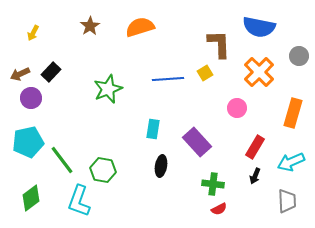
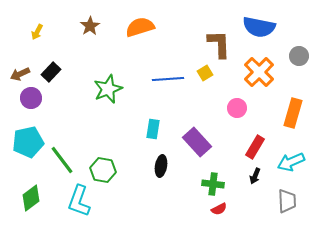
yellow arrow: moved 4 px right, 1 px up
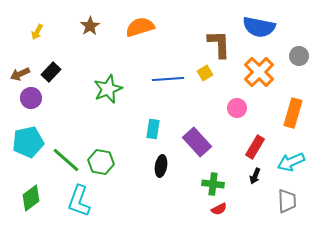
green line: moved 4 px right; rotated 12 degrees counterclockwise
green hexagon: moved 2 px left, 8 px up
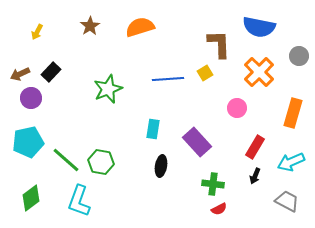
gray trapezoid: rotated 60 degrees counterclockwise
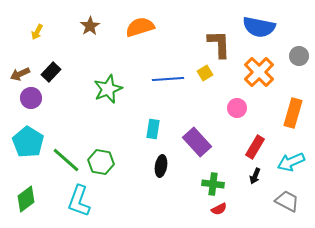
cyan pentagon: rotated 28 degrees counterclockwise
green diamond: moved 5 px left, 1 px down
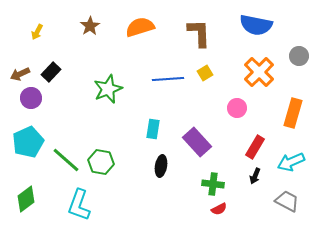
blue semicircle: moved 3 px left, 2 px up
brown L-shape: moved 20 px left, 11 px up
cyan pentagon: rotated 16 degrees clockwise
cyan L-shape: moved 4 px down
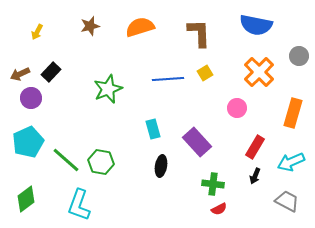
brown star: rotated 18 degrees clockwise
cyan rectangle: rotated 24 degrees counterclockwise
